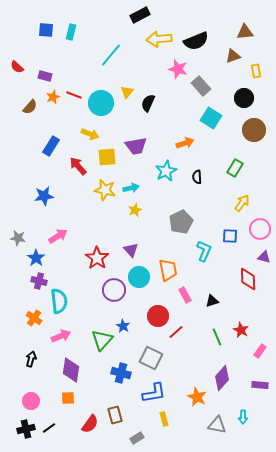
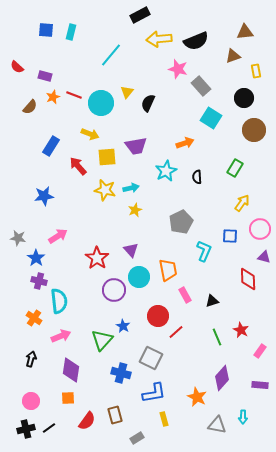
red semicircle at (90, 424): moved 3 px left, 3 px up
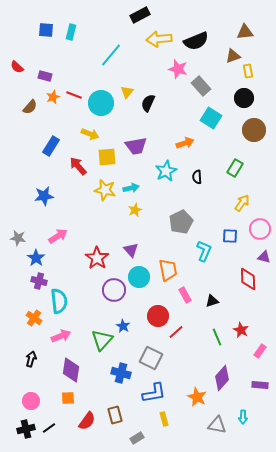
yellow rectangle at (256, 71): moved 8 px left
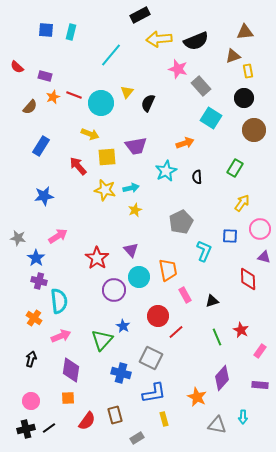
blue rectangle at (51, 146): moved 10 px left
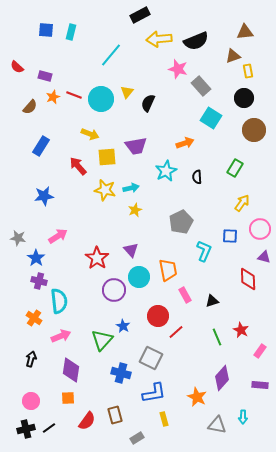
cyan circle at (101, 103): moved 4 px up
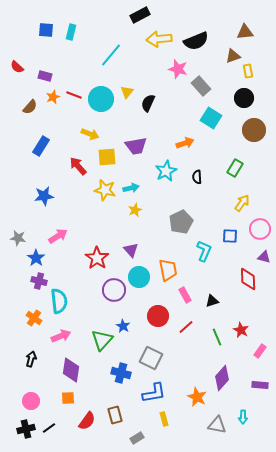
red line at (176, 332): moved 10 px right, 5 px up
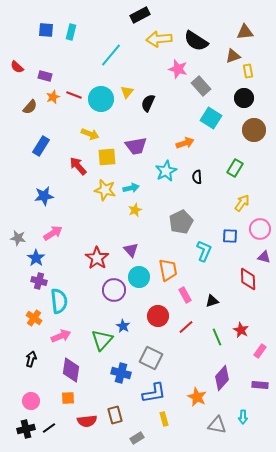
black semicircle at (196, 41): rotated 55 degrees clockwise
pink arrow at (58, 236): moved 5 px left, 3 px up
red semicircle at (87, 421): rotated 48 degrees clockwise
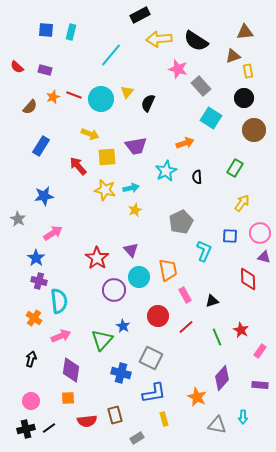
purple rectangle at (45, 76): moved 6 px up
pink circle at (260, 229): moved 4 px down
gray star at (18, 238): moved 19 px up; rotated 21 degrees clockwise
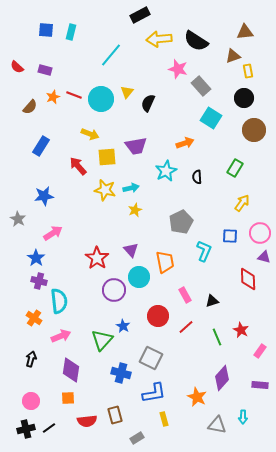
orange trapezoid at (168, 270): moved 3 px left, 8 px up
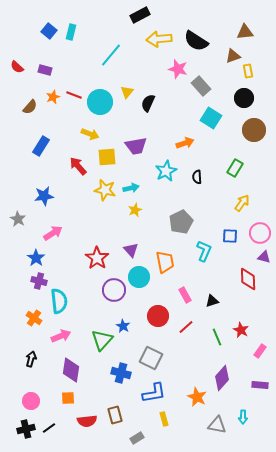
blue square at (46, 30): moved 3 px right, 1 px down; rotated 35 degrees clockwise
cyan circle at (101, 99): moved 1 px left, 3 px down
